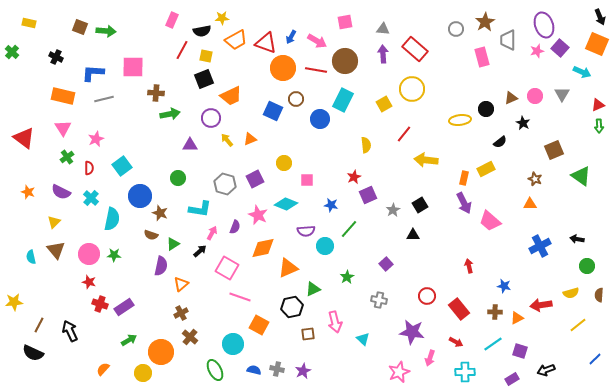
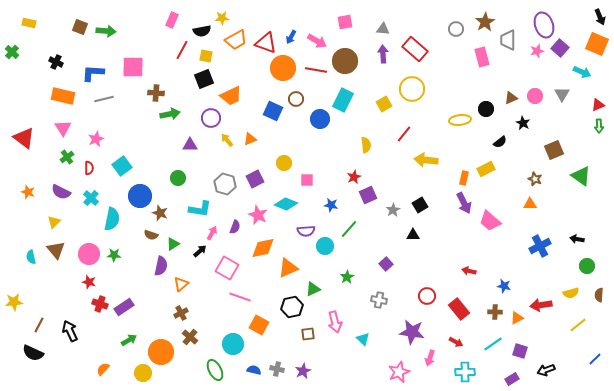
black cross at (56, 57): moved 5 px down
red arrow at (469, 266): moved 5 px down; rotated 64 degrees counterclockwise
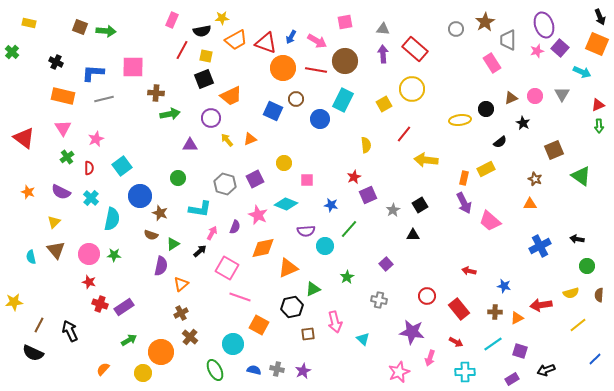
pink rectangle at (482, 57): moved 10 px right, 6 px down; rotated 18 degrees counterclockwise
